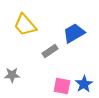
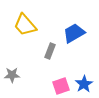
gray rectangle: rotated 35 degrees counterclockwise
pink square: moved 1 px left; rotated 30 degrees counterclockwise
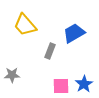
pink square: rotated 18 degrees clockwise
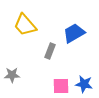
blue star: rotated 30 degrees counterclockwise
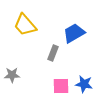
gray rectangle: moved 3 px right, 2 px down
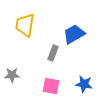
yellow trapezoid: rotated 50 degrees clockwise
blue trapezoid: moved 1 px down
pink square: moved 10 px left; rotated 12 degrees clockwise
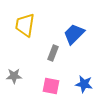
blue trapezoid: rotated 15 degrees counterclockwise
gray star: moved 2 px right, 1 px down
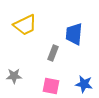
yellow trapezoid: rotated 125 degrees counterclockwise
blue trapezoid: rotated 40 degrees counterclockwise
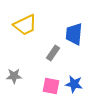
gray rectangle: rotated 14 degrees clockwise
blue star: moved 10 px left
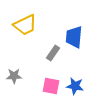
blue trapezoid: moved 3 px down
blue star: moved 1 px right, 2 px down
